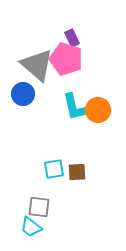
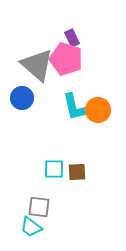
blue circle: moved 1 px left, 4 px down
cyan square: rotated 10 degrees clockwise
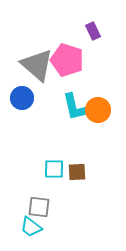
purple rectangle: moved 21 px right, 7 px up
pink pentagon: moved 1 px right, 1 px down
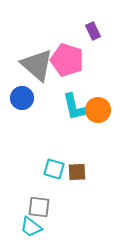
cyan square: rotated 15 degrees clockwise
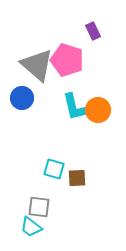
brown square: moved 6 px down
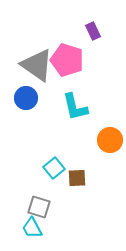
gray triangle: rotated 6 degrees counterclockwise
blue circle: moved 4 px right
orange circle: moved 12 px right, 30 px down
cyan square: moved 1 px up; rotated 35 degrees clockwise
gray square: rotated 10 degrees clockwise
cyan trapezoid: moved 1 px right, 1 px down; rotated 25 degrees clockwise
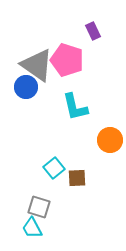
blue circle: moved 11 px up
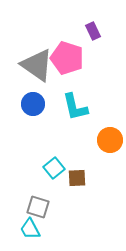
pink pentagon: moved 2 px up
blue circle: moved 7 px right, 17 px down
gray square: moved 1 px left
cyan trapezoid: moved 2 px left, 1 px down
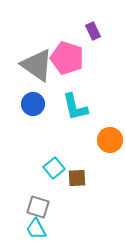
cyan trapezoid: moved 6 px right
